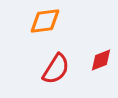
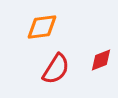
orange diamond: moved 3 px left, 6 px down
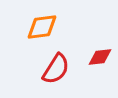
red diamond: moved 1 px left, 3 px up; rotated 15 degrees clockwise
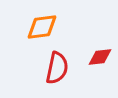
red semicircle: moved 1 px right, 1 px up; rotated 20 degrees counterclockwise
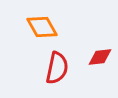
orange diamond: rotated 68 degrees clockwise
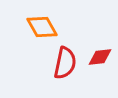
red semicircle: moved 8 px right, 5 px up
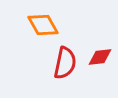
orange diamond: moved 1 px right, 2 px up
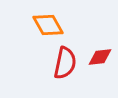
orange diamond: moved 5 px right
